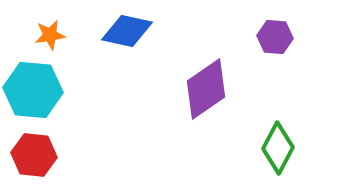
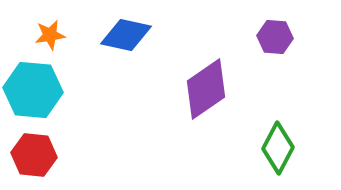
blue diamond: moved 1 px left, 4 px down
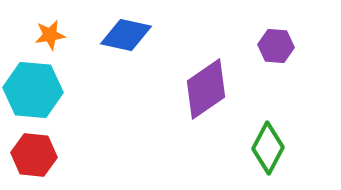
purple hexagon: moved 1 px right, 9 px down
green diamond: moved 10 px left
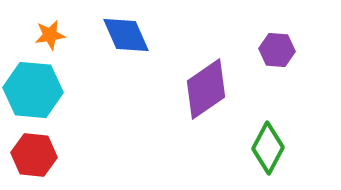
blue diamond: rotated 54 degrees clockwise
purple hexagon: moved 1 px right, 4 px down
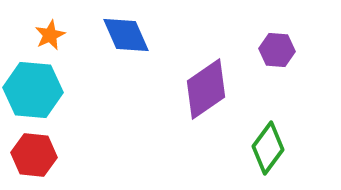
orange star: rotated 16 degrees counterclockwise
green diamond: rotated 9 degrees clockwise
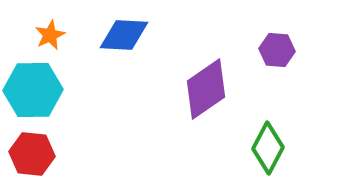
blue diamond: moved 2 px left; rotated 63 degrees counterclockwise
cyan hexagon: rotated 6 degrees counterclockwise
green diamond: rotated 9 degrees counterclockwise
red hexagon: moved 2 px left, 1 px up
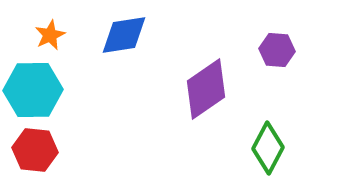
blue diamond: rotated 12 degrees counterclockwise
red hexagon: moved 3 px right, 4 px up
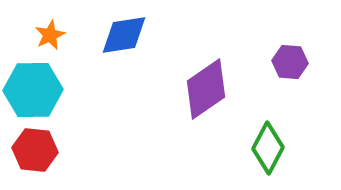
purple hexagon: moved 13 px right, 12 px down
